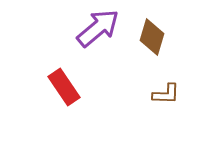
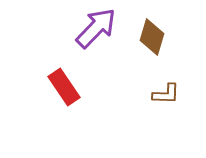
purple arrow: moved 2 px left; rotated 6 degrees counterclockwise
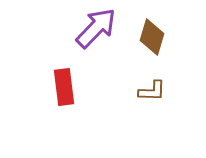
red rectangle: rotated 27 degrees clockwise
brown L-shape: moved 14 px left, 3 px up
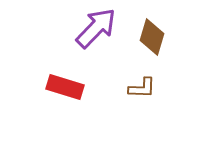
red rectangle: moved 1 px right; rotated 66 degrees counterclockwise
brown L-shape: moved 10 px left, 3 px up
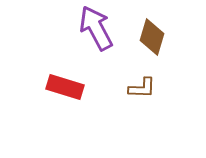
purple arrow: rotated 72 degrees counterclockwise
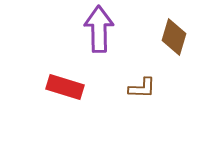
purple arrow: moved 3 px right, 1 px down; rotated 27 degrees clockwise
brown diamond: moved 22 px right
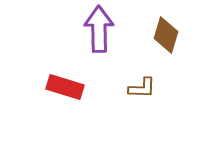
brown diamond: moved 8 px left, 2 px up
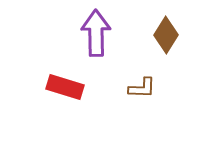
purple arrow: moved 3 px left, 4 px down
brown diamond: rotated 15 degrees clockwise
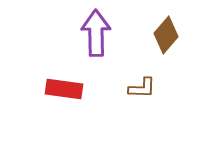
brown diamond: rotated 9 degrees clockwise
red rectangle: moved 1 px left, 2 px down; rotated 9 degrees counterclockwise
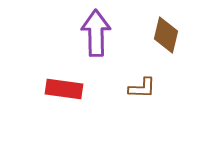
brown diamond: rotated 27 degrees counterclockwise
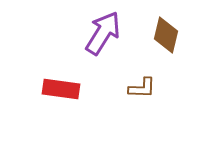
purple arrow: moved 7 px right; rotated 33 degrees clockwise
red rectangle: moved 3 px left
